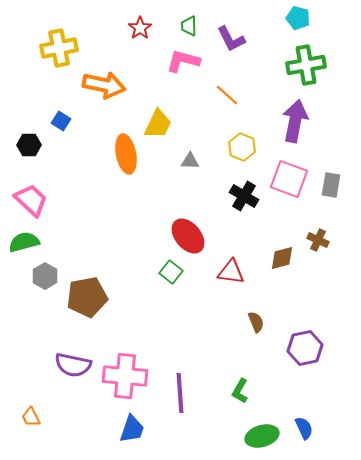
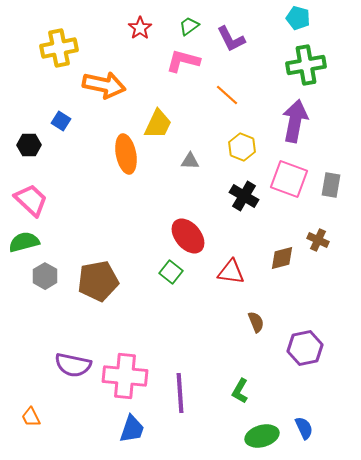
green trapezoid: rotated 55 degrees clockwise
brown pentagon: moved 11 px right, 16 px up
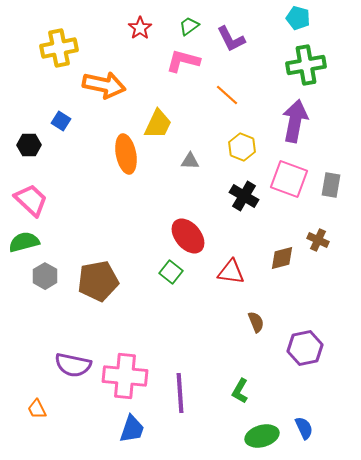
orange trapezoid: moved 6 px right, 8 px up
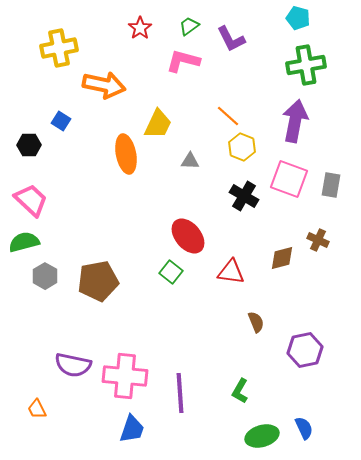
orange line: moved 1 px right, 21 px down
purple hexagon: moved 2 px down
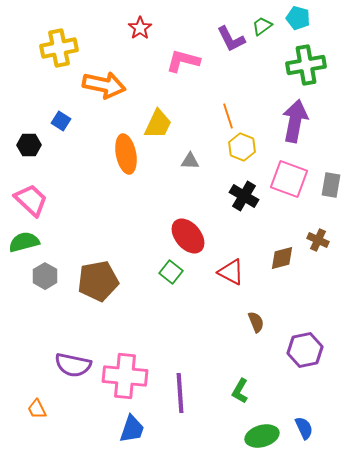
green trapezoid: moved 73 px right
orange line: rotated 30 degrees clockwise
red triangle: rotated 20 degrees clockwise
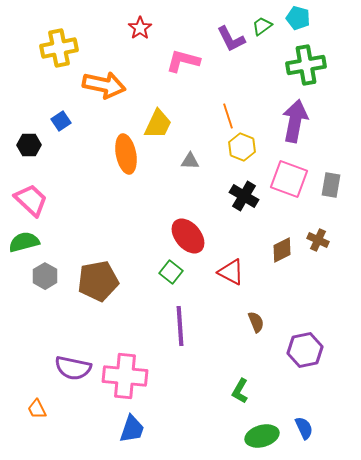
blue square: rotated 24 degrees clockwise
brown diamond: moved 8 px up; rotated 12 degrees counterclockwise
purple semicircle: moved 3 px down
purple line: moved 67 px up
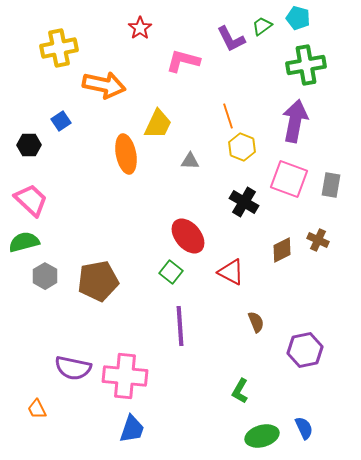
black cross: moved 6 px down
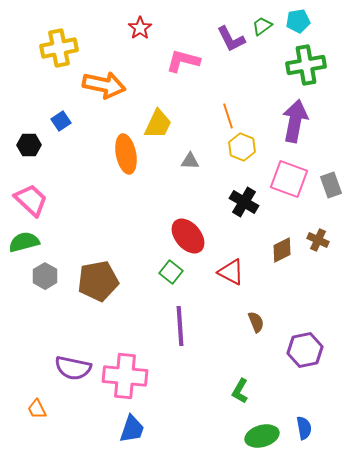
cyan pentagon: moved 3 px down; rotated 25 degrees counterclockwise
gray rectangle: rotated 30 degrees counterclockwise
blue semicircle: rotated 15 degrees clockwise
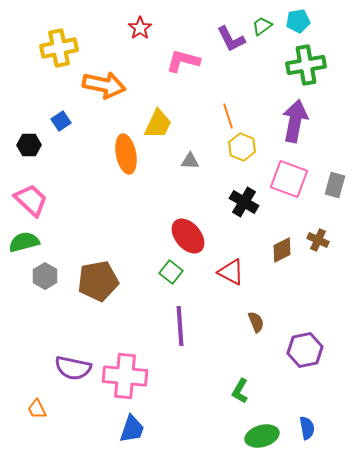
gray rectangle: moved 4 px right; rotated 35 degrees clockwise
blue semicircle: moved 3 px right
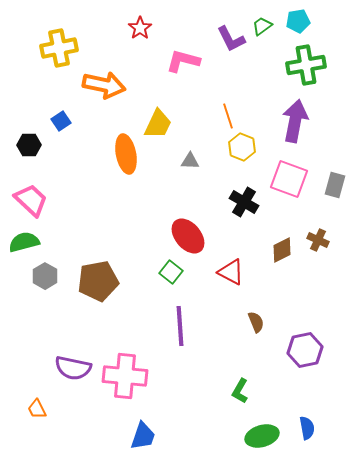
blue trapezoid: moved 11 px right, 7 px down
